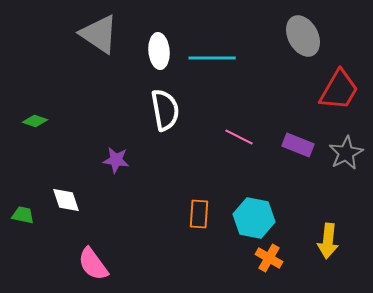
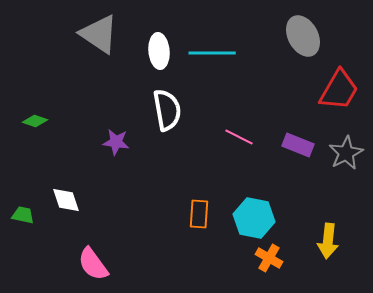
cyan line: moved 5 px up
white semicircle: moved 2 px right
purple star: moved 18 px up
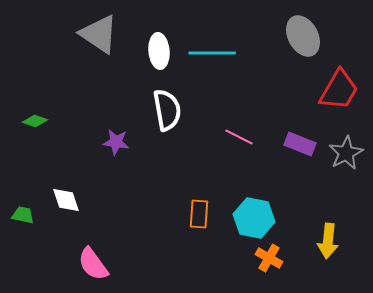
purple rectangle: moved 2 px right, 1 px up
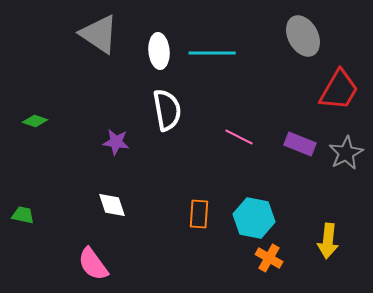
white diamond: moved 46 px right, 5 px down
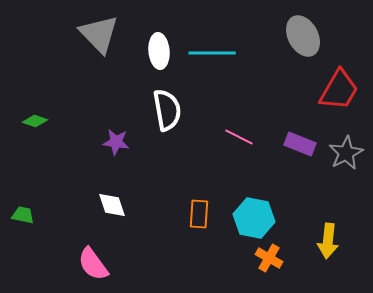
gray triangle: rotated 12 degrees clockwise
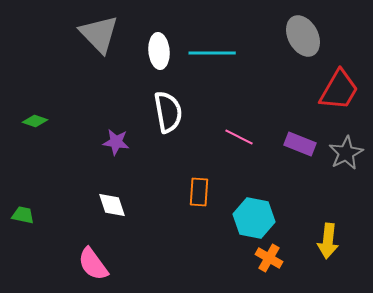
white semicircle: moved 1 px right, 2 px down
orange rectangle: moved 22 px up
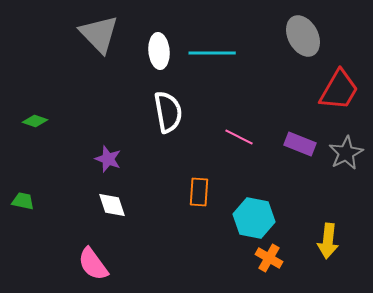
purple star: moved 8 px left, 17 px down; rotated 12 degrees clockwise
green trapezoid: moved 14 px up
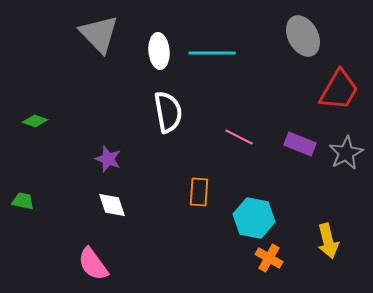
yellow arrow: rotated 20 degrees counterclockwise
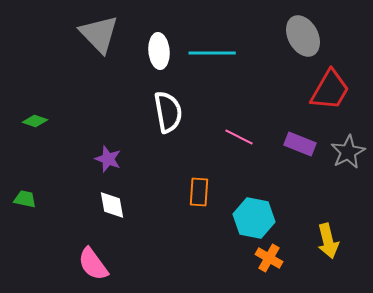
red trapezoid: moved 9 px left
gray star: moved 2 px right, 1 px up
green trapezoid: moved 2 px right, 2 px up
white diamond: rotated 8 degrees clockwise
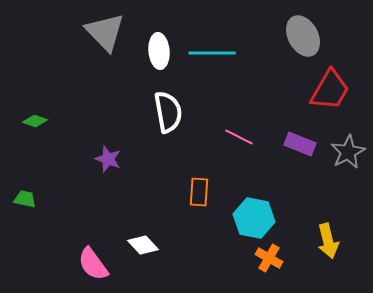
gray triangle: moved 6 px right, 2 px up
white diamond: moved 31 px right, 40 px down; rotated 32 degrees counterclockwise
